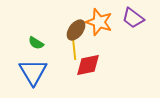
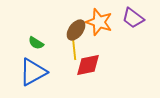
blue triangle: rotated 32 degrees clockwise
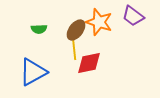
purple trapezoid: moved 2 px up
green semicircle: moved 3 px right, 14 px up; rotated 35 degrees counterclockwise
red diamond: moved 1 px right, 2 px up
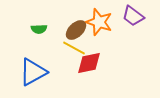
brown ellipse: rotated 10 degrees clockwise
yellow line: rotated 55 degrees counterclockwise
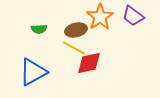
orange star: moved 1 px right, 5 px up; rotated 20 degrees clockwise
brown ellipse: rotated 30 degrees clockwise
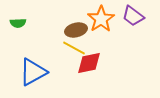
orange star: moved 1 px right, 2 px down
green semicircle: moved 21 px left, 6 px up
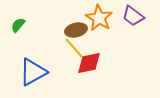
orange star: moved 2 px left, 1 px up; rotated 8 degrees counterclockwise
green semicircle: moved 2 px down; rotated 133 degrees clockwise
yellow line: rotated 20 degrees clockwise
